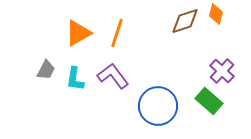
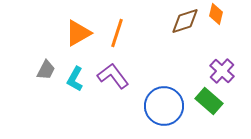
cyan L-shape: rotated 20 degrees clockwise
blue circle: moved 6 px right
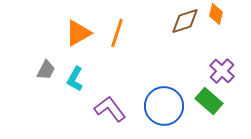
purple L-shape: moved 3 px left, 33 px down
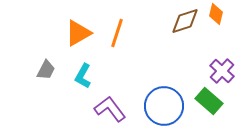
cyan L-shape: moved 8 px right, 3 px up
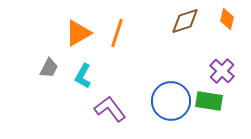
orange diamond: moved 11 px right, 5 px down
gray trapezoid: moved 3 px right, 2 px up
green rectangle: rotated 32 degrees counterclockwise
blue circle: moved 7 px right, 5 px up
